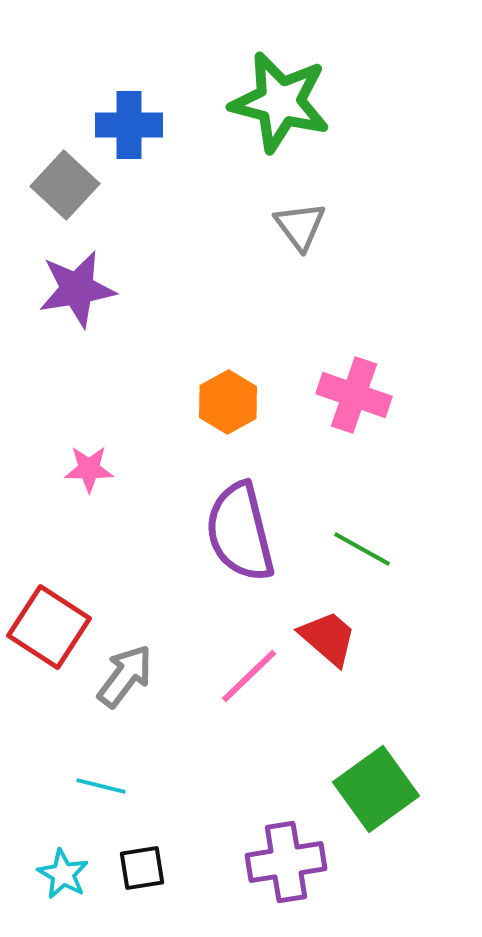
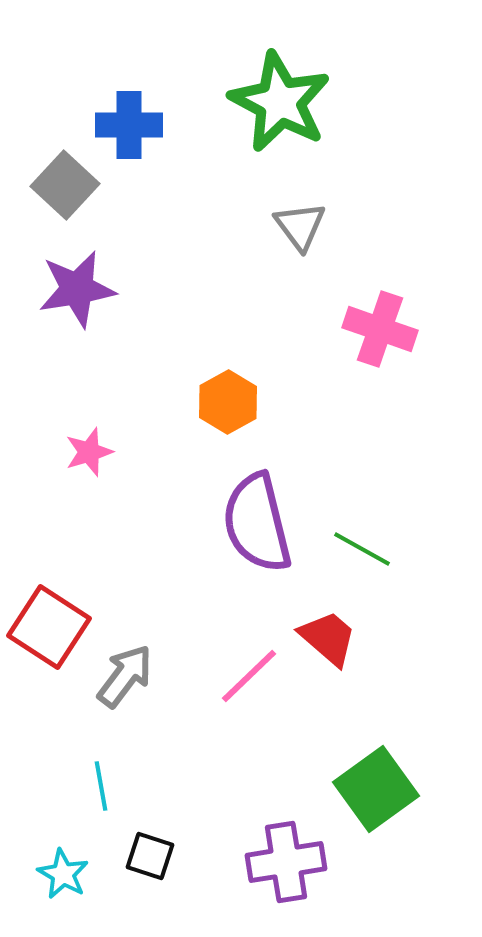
green star: rotated 14 degrees clockwise
pink cross: moved 26 px right, 66 px up
pink star: moved 17 px up; rotated 18 degrees counterclockwise
purple semicircle: moved 17 px right, 9 px up
cyan line: rotated 66 degrees clockwise
black square: moved 8 px right, 12 px up; rotated 27 degrees clockwise
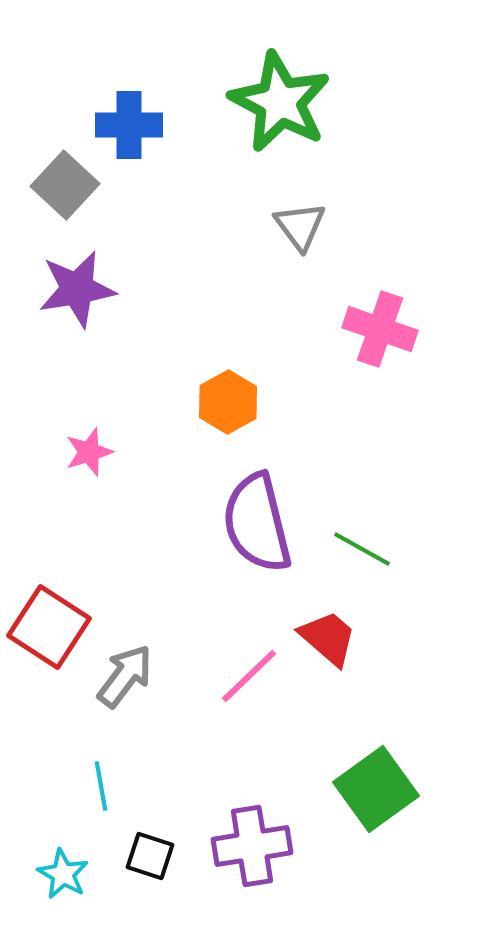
purple cross: moved 34 px left, 16 px up
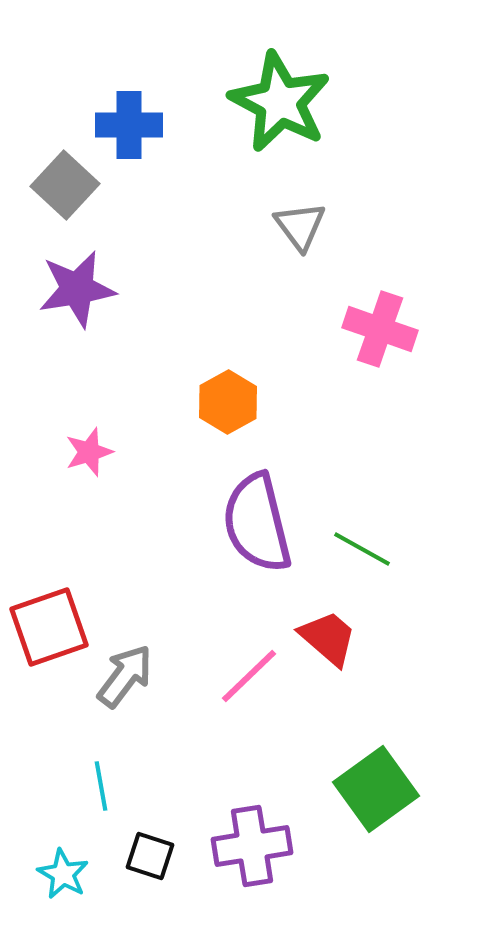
red square: rotated 38 degrees clockwise
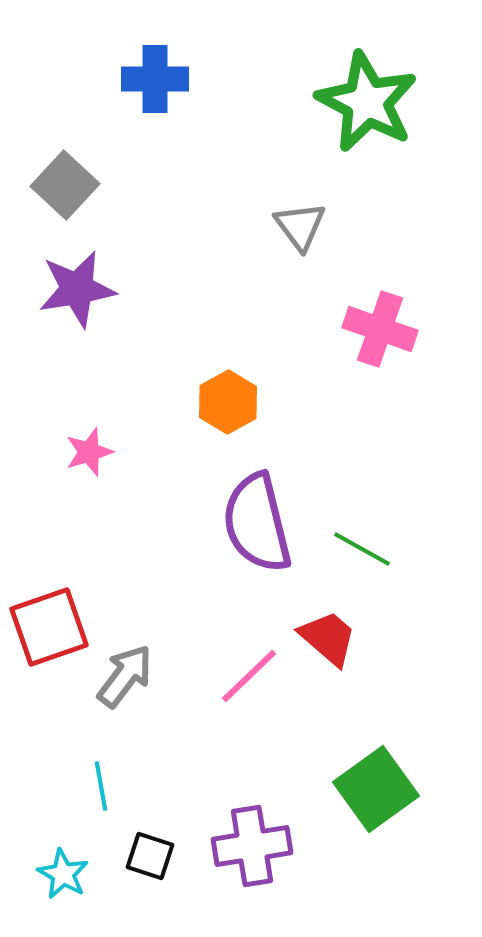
green star: moved 87 px right
blue cross: moved 26 px right, 46 px up
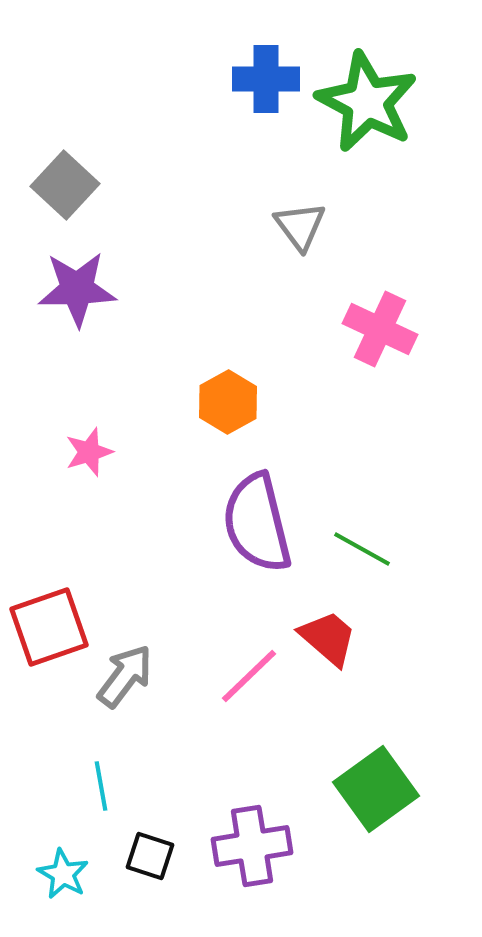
blue cross: moved 111 px right
purple star: rotated 8 degrees clockwise
pink cross: rotated 6 degrees clockwise
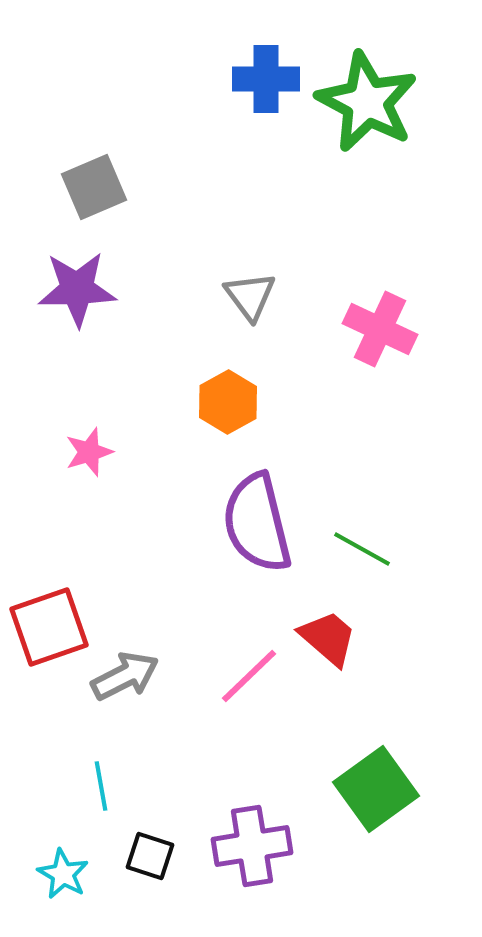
gray square: moved 29 px right, 2 px down; rotated 24 degrees clockwise
gray triangle: moved 50 px left, 70 px down
gray arrow: rotated 26 degrees clockwise
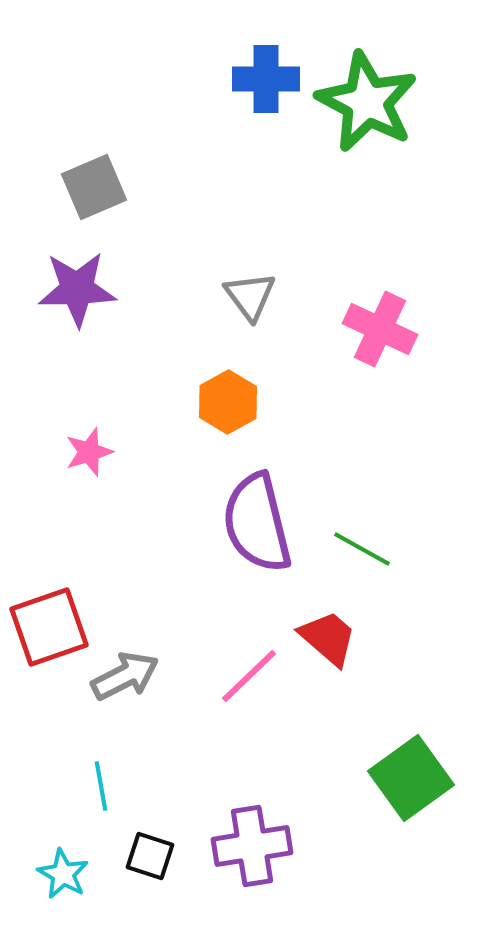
green square: moved 35 px right, 11 px up
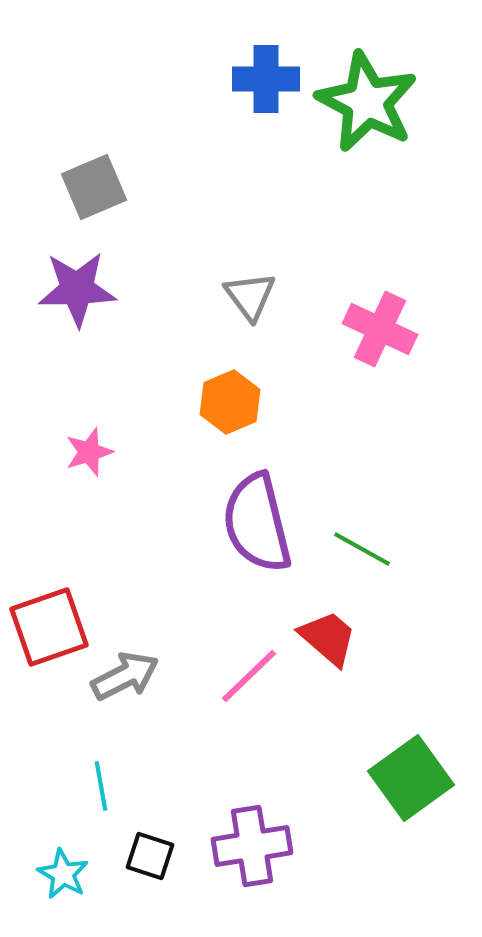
orange hexagon: moved 2 px right; rotated 6 degrees clockwise
